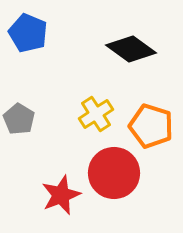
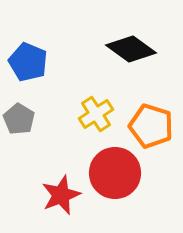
blue pentagon: moved 29 px down
red circle: moved 1 px right
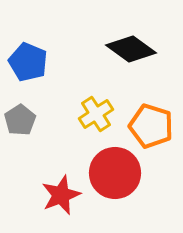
gray pentagon: moved 1 px right, 1 px down; rotated 8 degrees clockwise
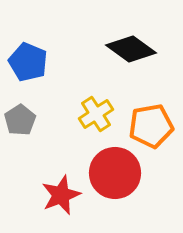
orange pentagon: rotated 27 degrees counterclockwise
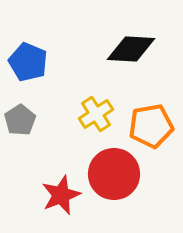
black diamond: rotated 33 degrees counterclockwise
red circle: moved 1 px left, 1 px down
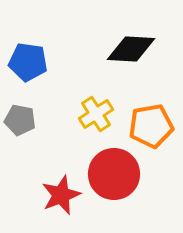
blue pentagon: rotated 15 degrees counterclockwise
gray pentagon: rotated 28 degrees counterclockwise
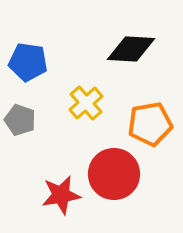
yellow cross: moved 10 px left, 11 px up; rotated 8 degrees counterclockwise
gray pentagon: rotated 8 degrees clockwise
orange pentagon: moved 1 px left, 2 px up
red star: rotated 12 degrees clockwise
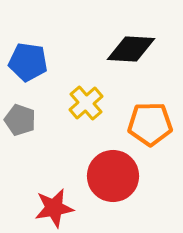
orange pentagon: rotated 9 degrees clockwise
red circle: moved 1 px left, 2 px down
red star: moved 7 px left, 13 px down
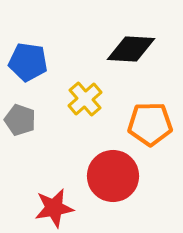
yellow cross: moved 1 px left, 4 px up
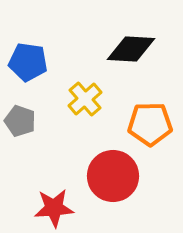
gray pentagon: moved 1 px down
red star: rotated 6 degrees clockwise
